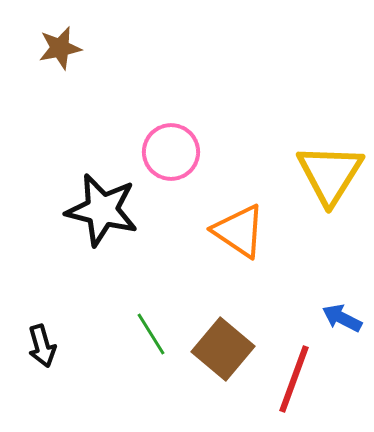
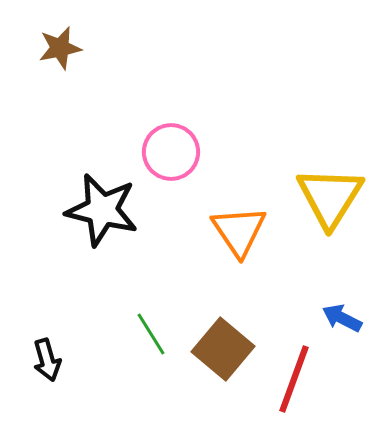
yellow triangle: moved 23 px down
orange triangle: rotated 22 degrees clockwise
black arrow: moved 5 px right, 14 px down
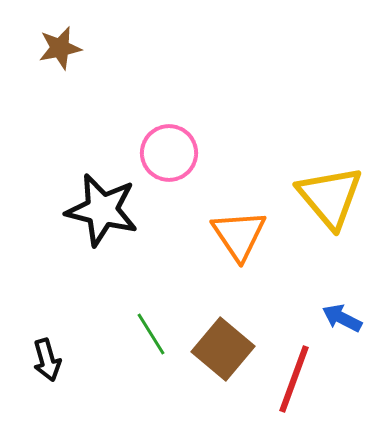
pink circle: moved 2 px left, 1 px down
yellow triangle: rotated 12 degrees counterclockwise
orange triangle: moved 4 px down
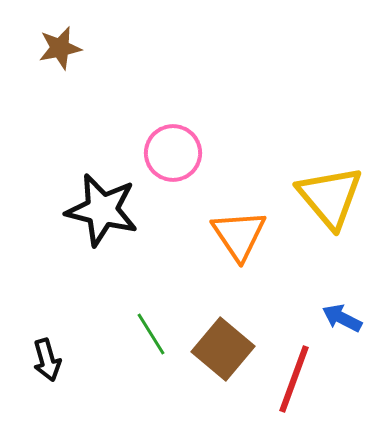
pink circle: moved 4 px right
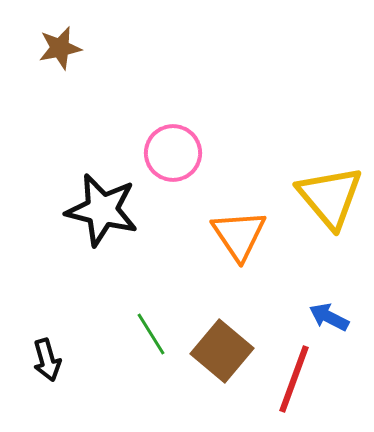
blue arrow: moved 13 px left, 1 px up
brown square: moved 1 px left, 2 px down
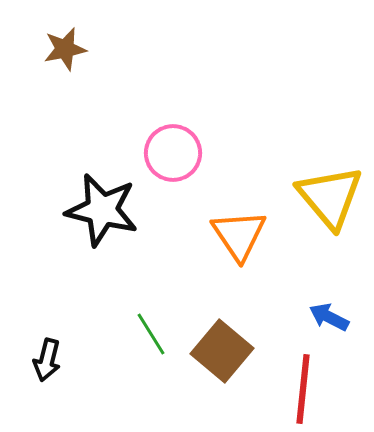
brown star: moved 5 px right, 1 px down
black arrow: rotated 30 degrees clockwise
red line: moved 9 px right, 10 px down; rotated 14 degrees counterclockwise
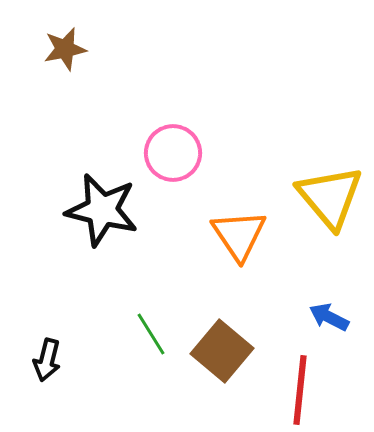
red line: moved 3 px left, 1 px down
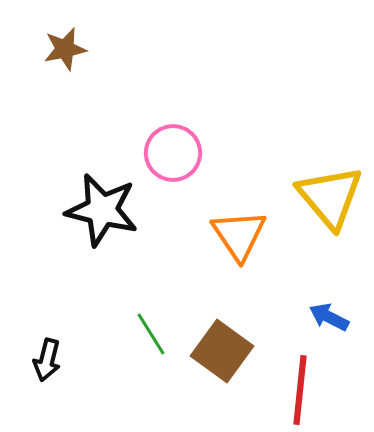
brown square: rotated 4 degrees counterclockwise
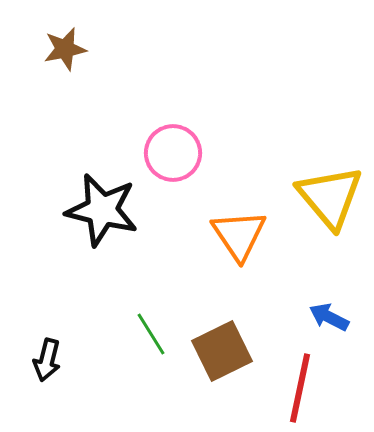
brown square: rotated 28 degrees clockwise
red line: moved 2 px up; rotated 6 degrees clockwise
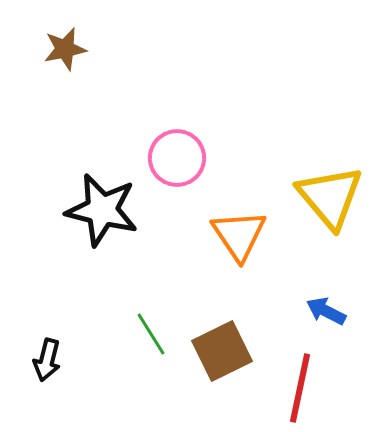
pink circle: moved 4 px right, 5 px down
blue arrow: moved 3 px left, 6 px up
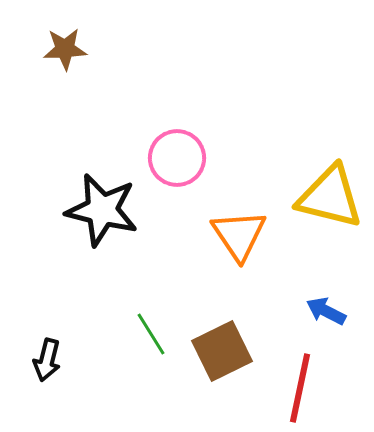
brown star: rotated 9 degrees clockwise
yellow triangle: rotated 36 degrees counterclockwise
